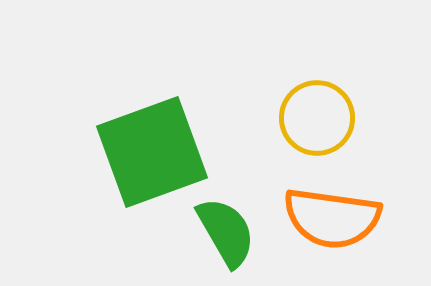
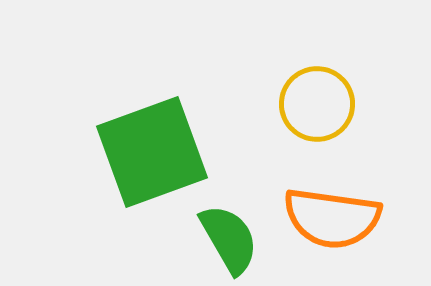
yellow circle: moved 14 px up
green semicircle: moved 3 px right, 7 px down
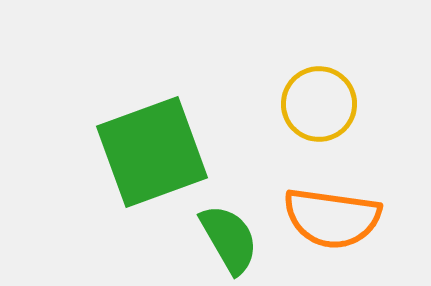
yellow circle: moved 2 px right
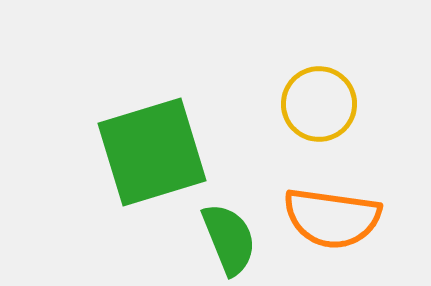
green square: rotated 3 degrees clockwise
green semicircle: rotated 8 degrees clockwise
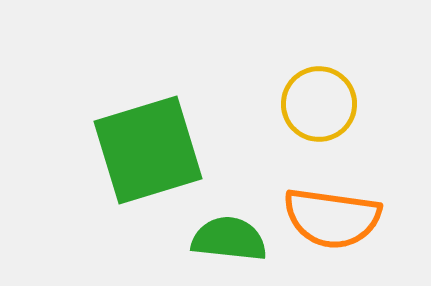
green square: moved 4 px left, 2 px up
green semicircle: rotated 62 degrees counterclockwise
